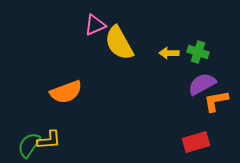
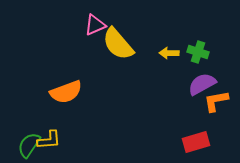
yellow semicircle: moved 1 px left, 1 px down; rotated 12 degrees counterclockwise
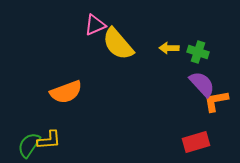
yellow arrow: moved 5 px up
purple semicircle: rotated 76 degrees clockwise
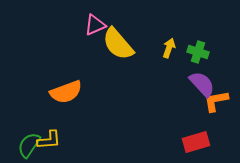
yellow arrow: rotated 108 degrees clockwise
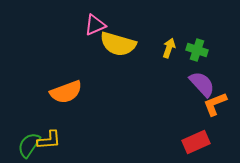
yellow semicircle: rotated 33 degrees counterclockwise
green cross: moved 1 px left, 2 px up
orange L-shape: moved 1 px left, 3 px down; rotated 12 degrees counterclockwise
red rectangle: rotated 8 degrees counterclockwise
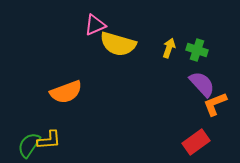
red rectangle: rotated 12 degrees counterclockwise
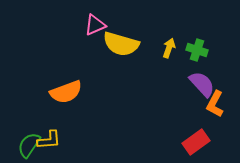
yellow semicircle: moved 3 px right
orange L-shape: rotated 40 degrees counterclockwise
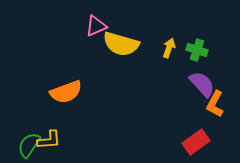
pink triangle: moved 1 px right, 1 px down
